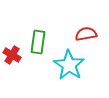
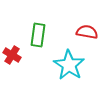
red semicircle: moved 1 px right, 2 px up; rotated 20 degrees clockwise
green rectangle: moved 7 px up
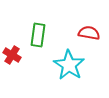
red semicircle: moved 2 px right, 1 px down
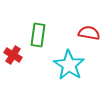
red cross: moved 1 px right
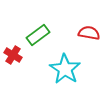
green rectangle: rotated 45 degrees clockwise
cyan star: moved 4 px left, 4 px down
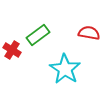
red cross: moved 1 px left, 5 px up
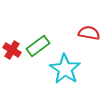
green rectangle: moved 11 px down
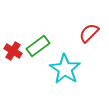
red semicircle: rotated 55 degrees counterclockwise
red cross: moved 1 px right, 1 px down
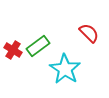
red semicircle: rotated 90 degrees clockwise
red cross: moved 1 px up
